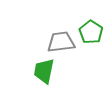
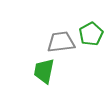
green pentagon: moved 2 px down; rotated 10 degrees clockwise
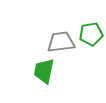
green pentagon: rotated 20 degrees clockwise
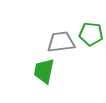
green pentagon: rotated 15 degrees clockwise
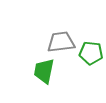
green pentagon: moved 19 px down
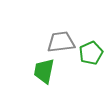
green pentagon: rotated 30 degrees counterclockwise
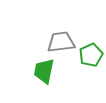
green pentagon: moved 2 px down
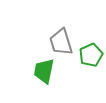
gray trapezoid: rotated 100 degrees counterclockwise
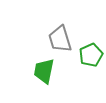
gray trapezoid: moved 1 px left, 3 px up
